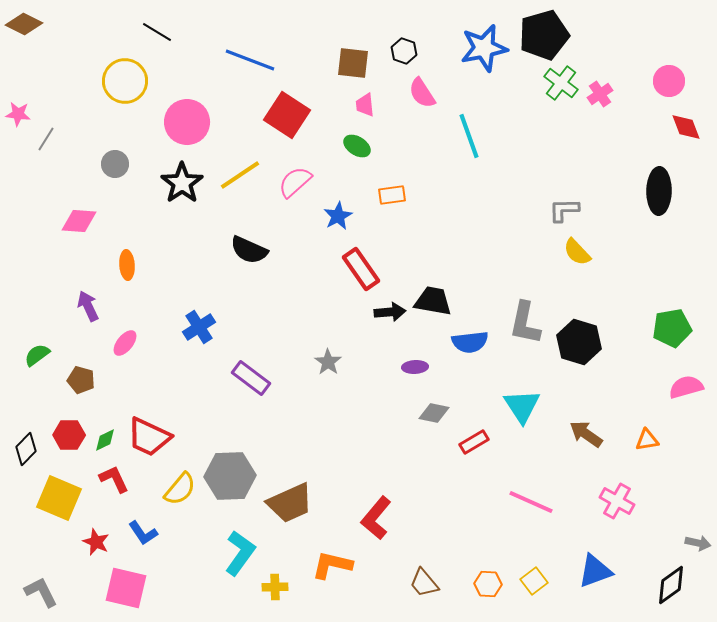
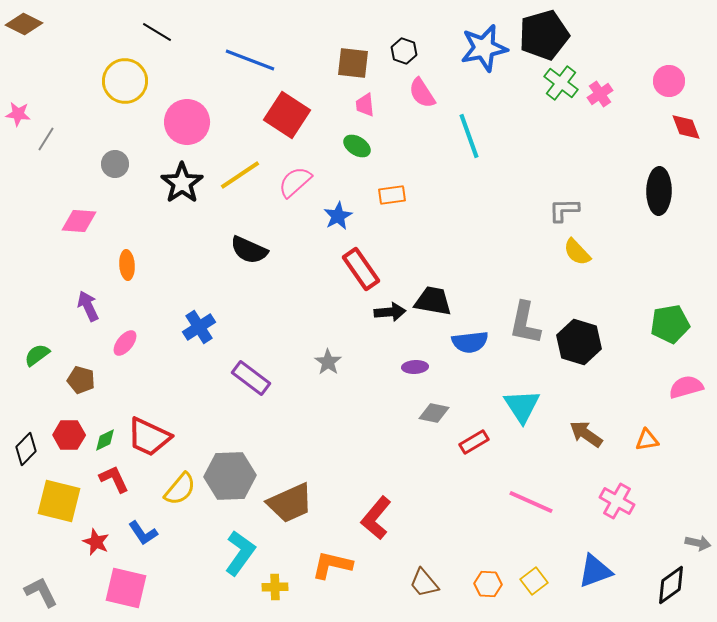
green pentagon at (672, 328): moved 2 px left, 4 px up
yellow square at (59, 498): moved 3 px down; rotated 9 degrees counterclockwise
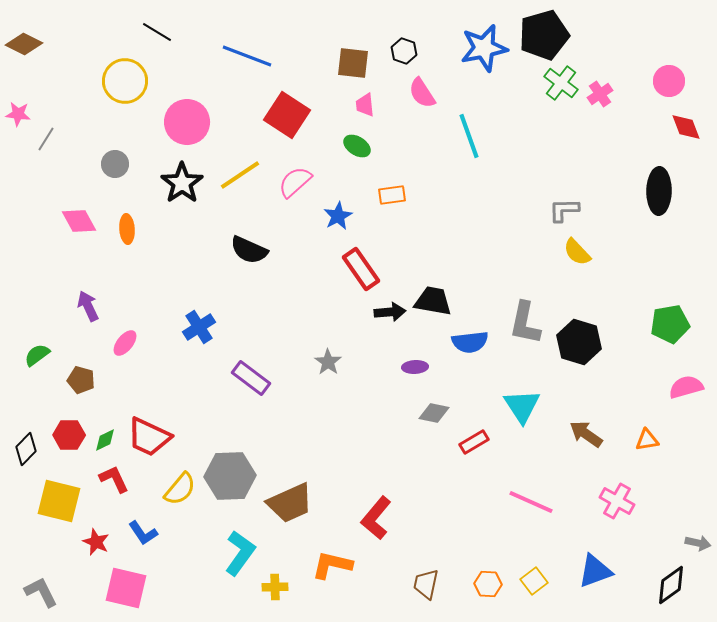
brown diamond at (24, 24): moved 20 px down
blue line at (250, 60): moved 3 px left, 4 px up
pink diamond at (79, 221): rotated 57 degrees clockwise
orange ellipse at (127, 265): moved 36 px up
brown trapezoid at (424, 583): moved 2 px right, 1 px down; rotated 52 degrees clockwise
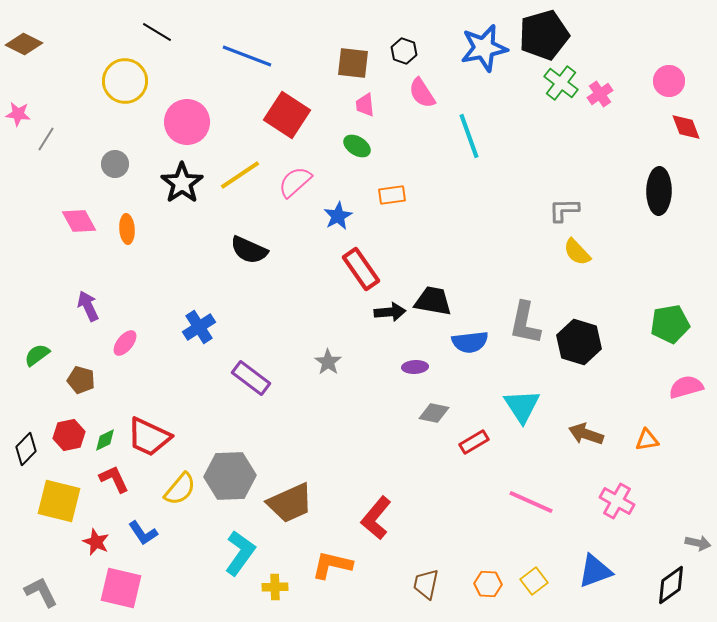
brown arrow at (586, 434): rotated 16 degrees counterclockwise
red hexagon at (69, 435): rotated 12 degrees counterclockwise
pink square at (126, 588): moved 5 px left
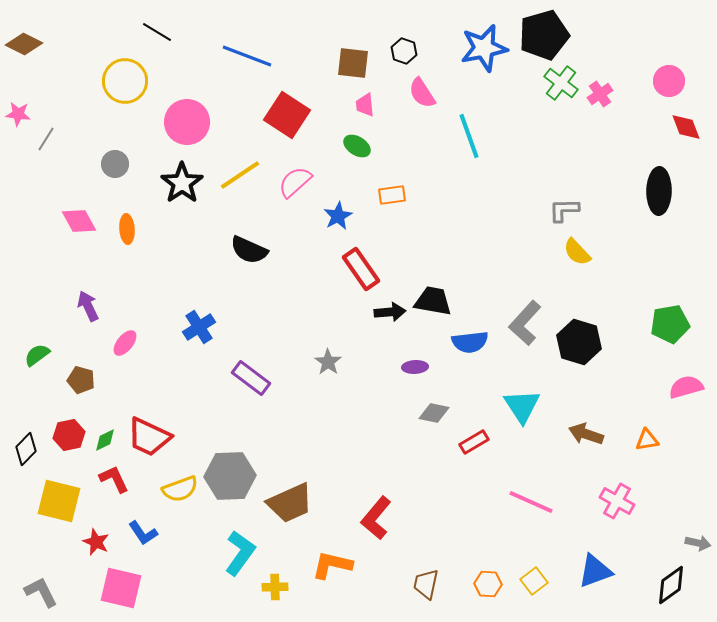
gray L-shape at (525, 323): rotated 30 degrees clockwise
yellow semicircle at (180, 489): rotated 30 degrees clockwise
